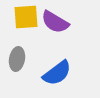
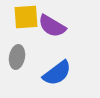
purple semicircle: moved 3 px left, 4 px down
gray ellipse: moved 2 px up
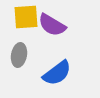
purple semicircle: moved 1 px up
gray ellipse: moved 2 px right, 2 px up
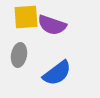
purple semicircle: rotated 12 degrees counterclockwise
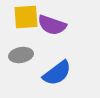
gray ellipse: moved 2 px right; rotated 70 degrees clockwise
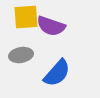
purple semicircle: moved 1 px left, 1 px down
blue semicircle: rotated 12 degrees counterclockwise
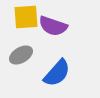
purple semicircle: moved 2 px right
gray ellipse: rotated 20 degrees counterclockwise
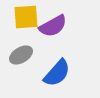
purple semicircle: rotated 48 degrees counterclockwise
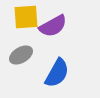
blue semicircle: rotated 12 degrees counterclockwise
